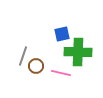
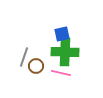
green cross: moved 13 px left
gray line: moved 1 px right, 1 px down
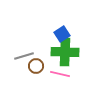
blue square: rotated 21 degrees counterclockwise
gray line: moved 1 px up; rotated 54 degrees clockwise
pink line: moved 1 px left, 1 px down
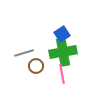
green cross: moved 2 px left; rotated 12 degrees counterclockwise
gray line: moved 3 px up
pink line: moved 2 px right; rotated 66 degrees clockwise
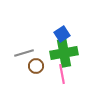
green cross: moved 1 px right, 1 px down
